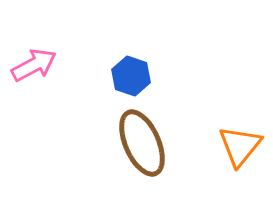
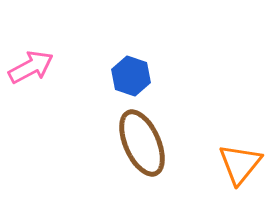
pink arrow: moved 3 px left, 2 px down
orange triangle: moved 18 px down
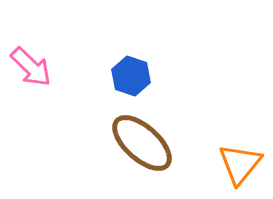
pink arrow: rotated 72 degrees clockwise
brown ellipse: rotated 24 degrees counterclockwise
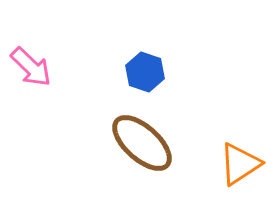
blue hexagon: moved 14 px right, 4 px up
orange triangle: rotated 18 degrees clockwise
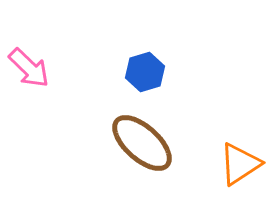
pink arrow: moved 2 px left, 1 px down
blue hexagon: rotated 24 degrees clockwise
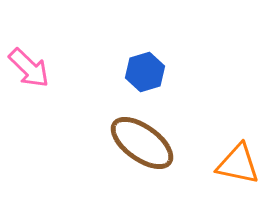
brown ellipse: rotated 6 degrees counterclockwise
orange triangle: moved 2 px left; rotated 45 degrees clockwise
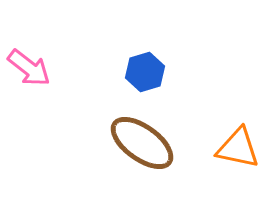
pink arrow: rotated 6 degrees counterclockwise
orange triangle: moved 16 px up
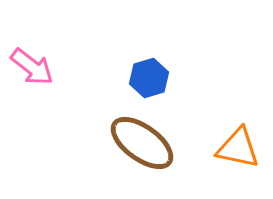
pink arrow: moved 3 px right, 1 px up
blue hexagon: moved 4 px right, 6 px down
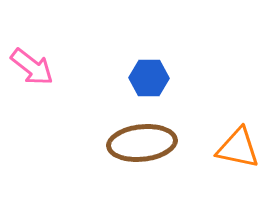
blue hexagon: rotated 18 degrees clockwise
brown ellipse: rotated 42 degrees counterclockwise
